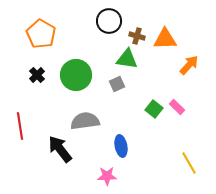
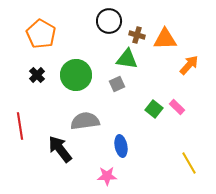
brown cross: moved 1 px up
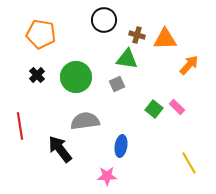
black circle: moved 5 px left, 1 px up
orange pentagon: rotated 20 degrees counterclockwise
green circle: moved 2 px down
blue ellipse: rotated 20 degrees clockwise
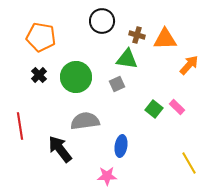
black circle: moved 2 px left, 1 px down
orange pentagon: moved 3 px down
black cross: moved 2 px right
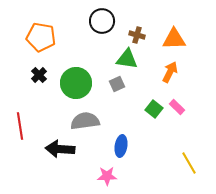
orange triangle: moved 9 px right
orange arrow: moved 19 px left, 7 px down; rotated 15 degrees counterclockwise
green circle: moved 6 px down
black arrow: rotated 48 degrees counterclockwise
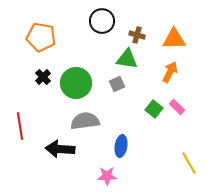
black cross: moved 4 px right, 2 px down
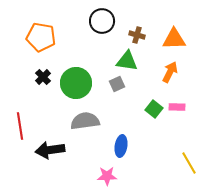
green triangle: moved 2 px down
pink rectangle: rotated 42 degrees counterclockwise
black arrow: moved 10 px left, 1 px down; rotated 12 degrees counterclockwise
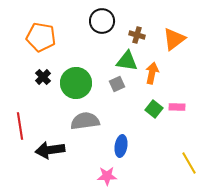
orange triangle: rotated 35 degrees counterclockwise
orange arrow: moved 18 px left, 1 px down; rotated 15 degrees counterclockwise
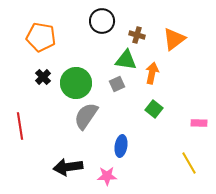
green triangle: moved 1 px left, 1 px up
pink rectangle: moved 22 px right, 16 px down
gray semicircle: moved 1 px right, 5 px up; rotated 48 degrees counterclockwise
black arrow: moved 18 px right, 17 px down
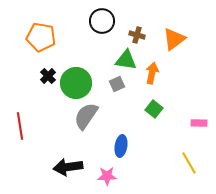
black cross: moved 5 px right, 1 px up
